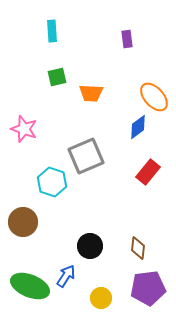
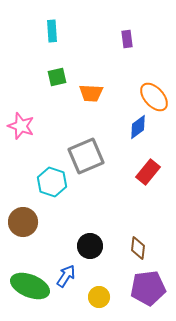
pink star: moved 3 px left, 3 px up
yellow circle: moved 2 px left, 1 px up
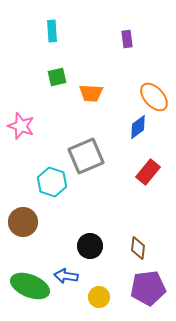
blue arrow: rotated 115 degrees counterclockwise
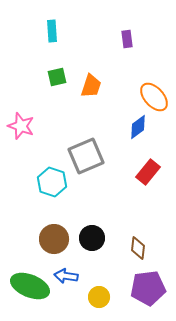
orange trapezoid: moved 7 px up; rotated 75 degrees counterclockwise
brown circle: moved 31 px right, 17 px down
black circle: moved 2 px right, 8 px up
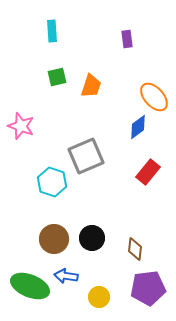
brown diamond: moved 3 px left, 1 px down
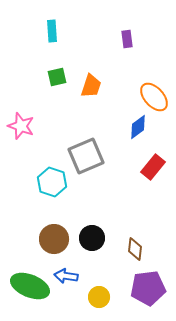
red rectangle: moved 5 px right, 5 px up
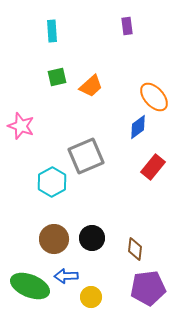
purple rectangle: moved 13 px up
orange trapezoid: rotated 30 degrees clockwise
cyan hexagon: rotated 12 degrees clockwise
blue arrow: rotated 10 degrees counterclockwise
yellow circle: moved 8 px left
